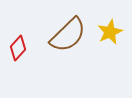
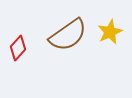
brown semicircle: rotated 9 degrees clockwise
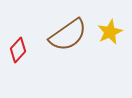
red diamond: moved 2 px down
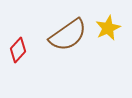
yellow star: moved 2 px left, 4 px up
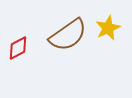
red diamond: moved 2 px up; rotated 20 degrees clockwise
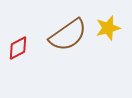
yellow star: rotated 10 degrees clockwise
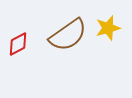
red diamond: moved 4 px up
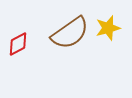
brown semicircle: moved 2 px right, 2 px up
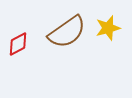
brown semicircle: moved 3 px left, 1 px up
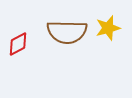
brown semicircle: rotated 36 degrees clockwise
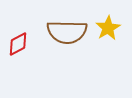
yellow star: rotated 15 degrees counterclockwise
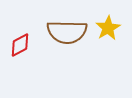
red diamond: moved 2 px right, 1 px down
